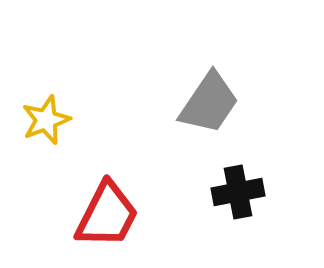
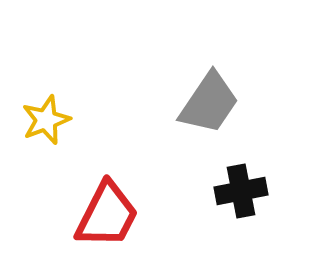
black cross: moved 3 px right, 1 px up
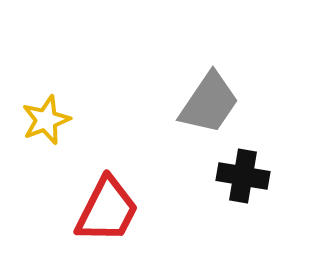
black cross: moved 2 px right, 15 px up; rotated 21 degrees clockwise
red trapezoid: moved 5 px up
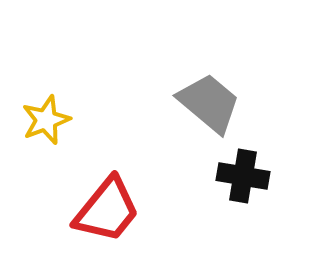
gray trapezoid: rotated 84 degrees counterclockwise
red trapezoid: rotated 12 degrees clockwise
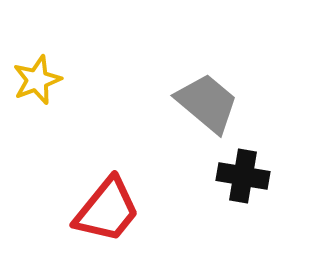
gray trapezoid: moved 2 px left
yellow star: moved 9 px left, 40 px up
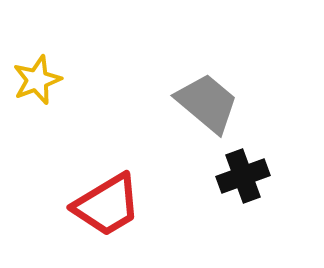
black cross: rotated 30 degrees counterclockwise
red trapezoid: moved 5 px up; rotated 20 degrees clockwise
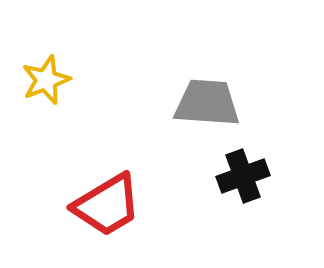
yellow star: moved 9 px right
gray trapezoid: rotated 36 degrees counterclockwise
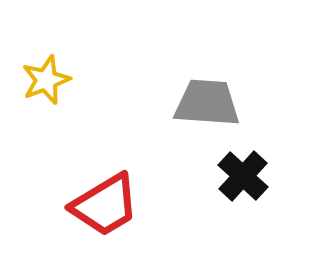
black cross: rotated 27 degrees counterclockwise
red trapezoid: moved 2 px left
